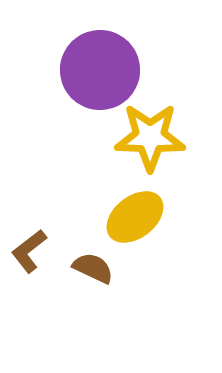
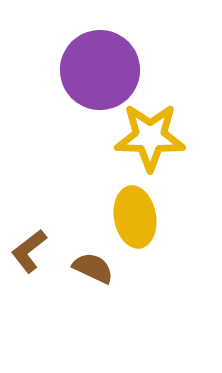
yellow ellipse: rotated 62 degrees counterclockwise
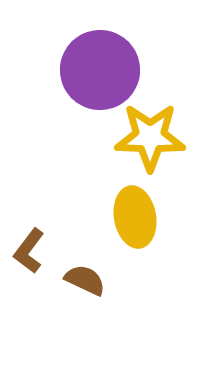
brown L-shape: rotated 15 degrees counterclockwise
brown semicircle: moved 8 px left, 12 px down
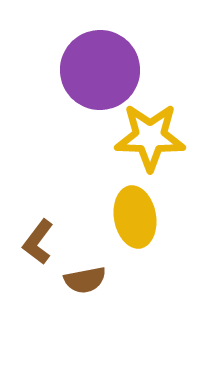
brown L-shape: moved 9 px right, 9 px up
brown semicircle: rotated 144 degrees clockwise
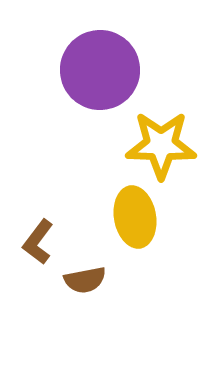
yellow star: moved 11 px right, 8 px down
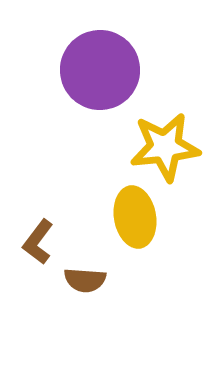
yellow star: moved 4 px right, 2 px down; rotated 8 degrees counterclockwise
brown semicircle: rotated 15 degrees clockwise
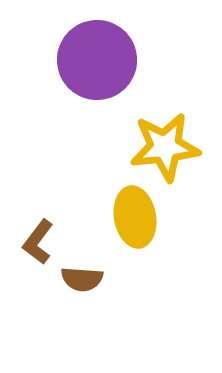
purple circle: moved 3 px left, 10 px up
brown semicircle: moved 3 px left, 1 px up
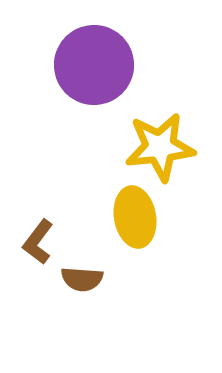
purple circle: moved 3 px left, 5 px down
yellow star: moved 5 px left
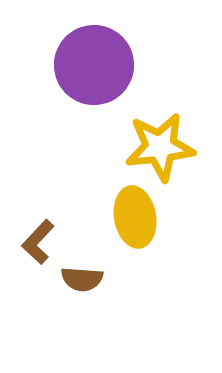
brown L-shape: rotated 6 degrees clockwise
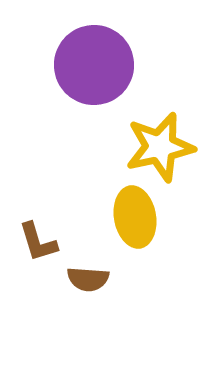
yellow star: rotated 6 degrees counterclockwise
brown L-shape: rotated 60 degrees counterclockwise
brown semicircle: moved 6 px right
